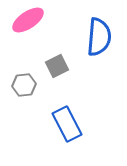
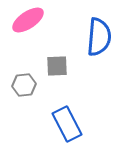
gray square: rotated 25 degrees clockwise
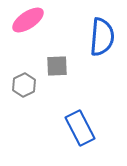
blue semicircle: moved 3 px right
gray hexagon: rotated 20 degrees counterclockwise
blue rectangle: moved 13 px right, 4 px down
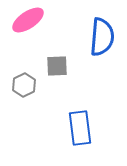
blue rectangle: rotated 20 degrees clockwise
